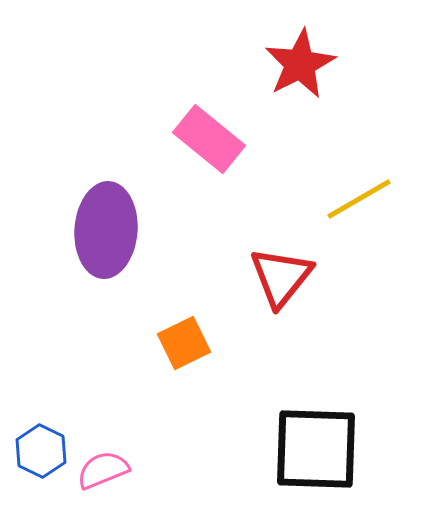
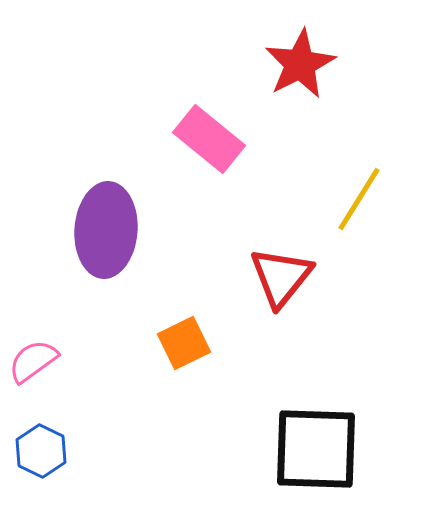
yellow line: rotated 28 degrees counterclockwise
pink semicircle: moved 70 px left, 109 px up; rotated 14 degrees counterclockwise
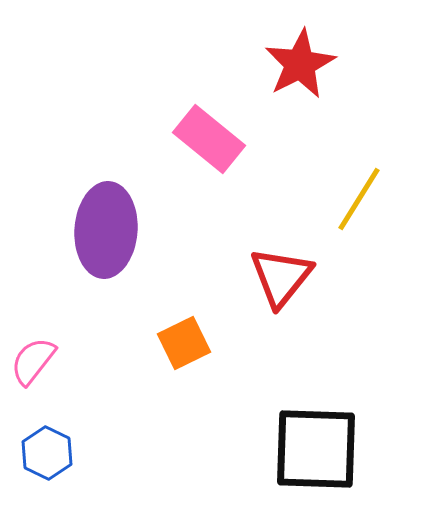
pink semicircle: rotated 16 degrees counterclockwise
blue hexagon: moved 6 px right, 2 px down
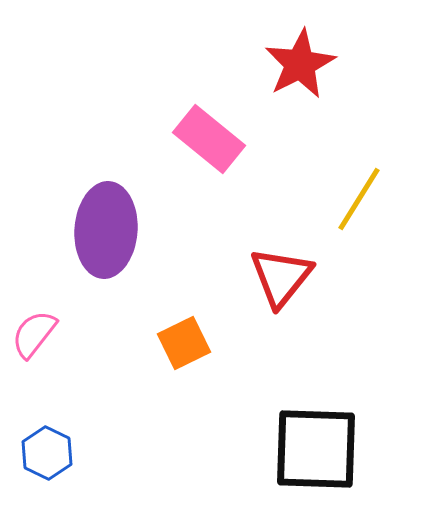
pink semicircle: moved 1 px right, 27 px up
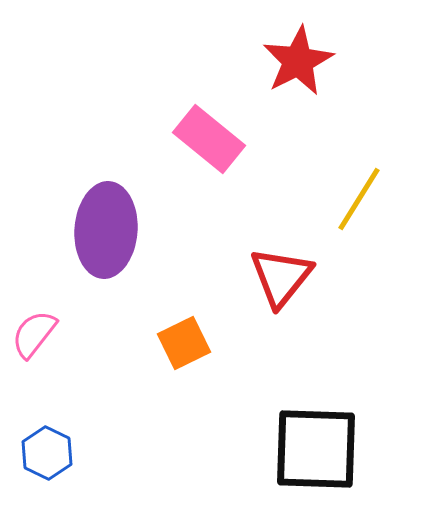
red star: moved 2 px left, 3 px up
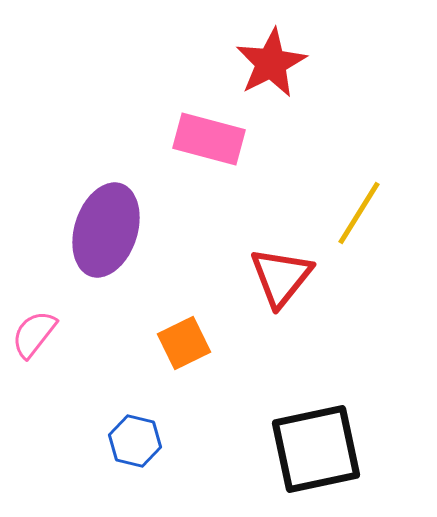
red star: moved 27 px left, 2 px down
pink rectangle: rotated 24 degrees counterclockwise
yellow line: moved 14 px down
purple ellipse: rotated 14 degrees clockwise
black square: rotated 14 degrees counterclockwise
blue hexagon: moved 88 px right, 12 px up; rotated 12 degrees counterclockwise
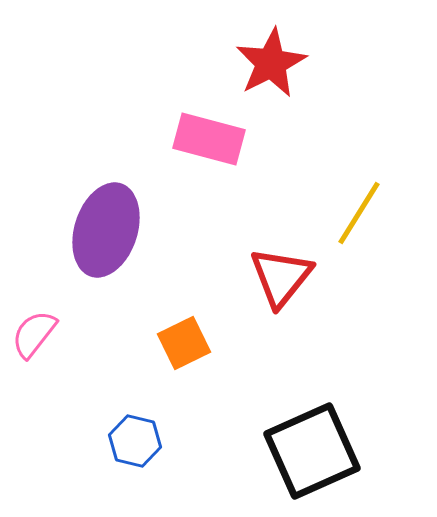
black square: moved 4 px left, 2 px down; rotated 12 degrees counterclockwise
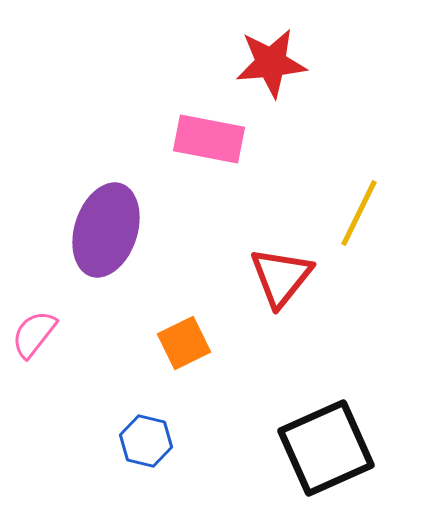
red star: rotated 22 degrees clockwise
pink rectangle: rotated 4 degrees counterclockwise
yellow line: rotated 6 degrees counterclockwise
blue hexagon: moved 11 px right
black square: moved 14 px right, 3 px up
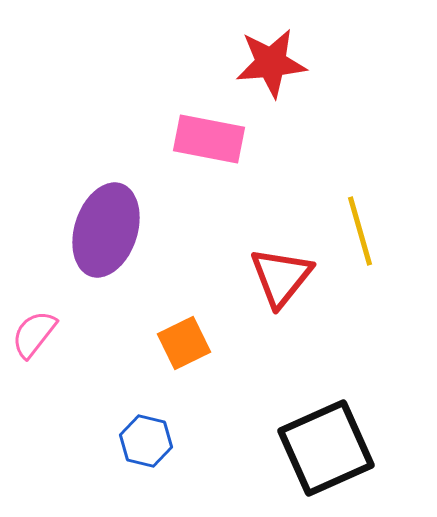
yellow line: moved 1 px right, 18 px down; rotated 42 degrees counterclockwise
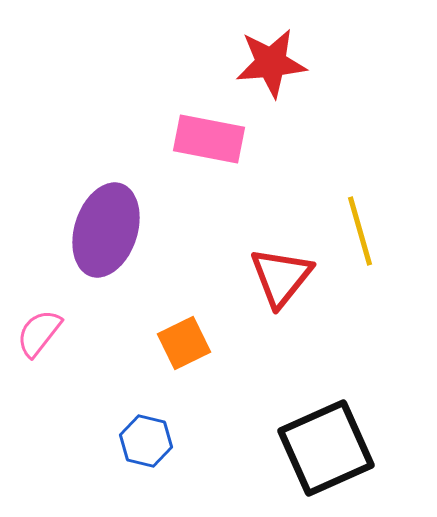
pink semicircle: moved 5 px right, 1 px up
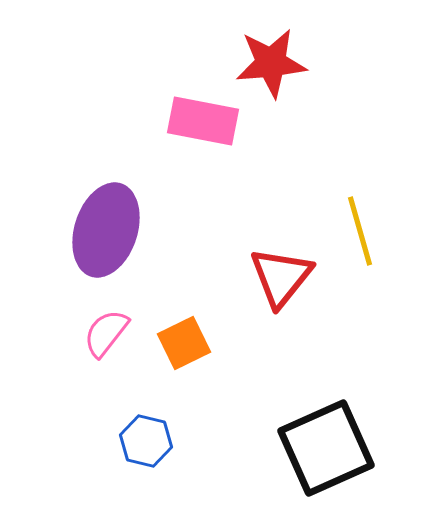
pink rectangle: moved 6 px left, 18 px up
pink semicircle: moved 67 px right
